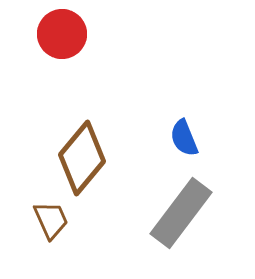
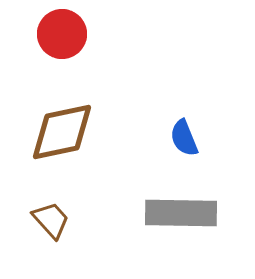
brown diamond: moved 20 px left, 26 px up; rotated 38 degrees clockwise
gray rectangle: rotated 54 degrees clockwise
brown trapezoid: rotated 18 degrees counterclockwise
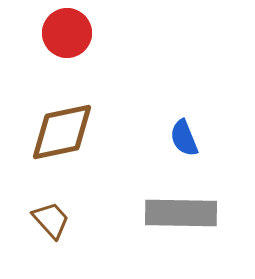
red circle: moved 5 px right, 1 px up
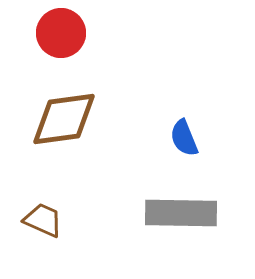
red circle: moved 6 px left
brown diamond: moved 2 px right, 13 px up; rotated 4 degrees clockwise
brown trapezoid: moved 8 px left; rotated 24 degrees counterclockwise
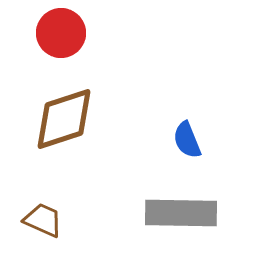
brown diamond: rotated 10 degrees counterclockwise
blue semicircle: moved 3 px right, 2 px down
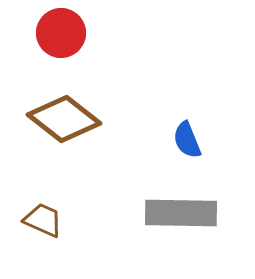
brown diamond: rotated 56 degrees clockwise
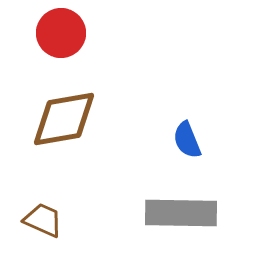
brown diamond: rotated 48 degrees counterclockwise
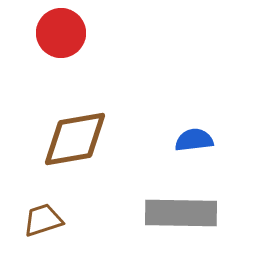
brown diamond: moved 11 px right, 20 px down
blue semicircle: moved 7 px right; rotated 105 degrees clockwise
brown trapezoid: rotated 42 degrees counterclockwise
